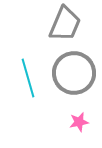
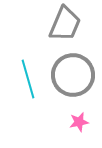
gray circle: moved 1 px left, 2 px down
cyan line: moved 1 px down
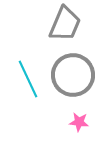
cyan line: rotated 9 degrees counterclockwise
pink star: rotated 18 degrees clockwise
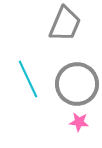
gray circle: moved 4 px right, 9 px down
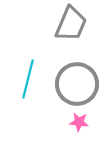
gray trapezoid: moved 6 px right
cyan line: rotated 39 degrees clockwise
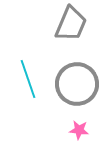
cyan line: rotated 33 degrees counterclockwise
pink star: moved 8 px down
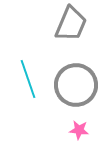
gray circle: moved 1 px left, 1 px down
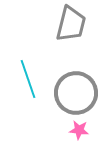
gray trapezoid: rotated 9 degrees counterclockwise
gray circle: moved 8 px down
